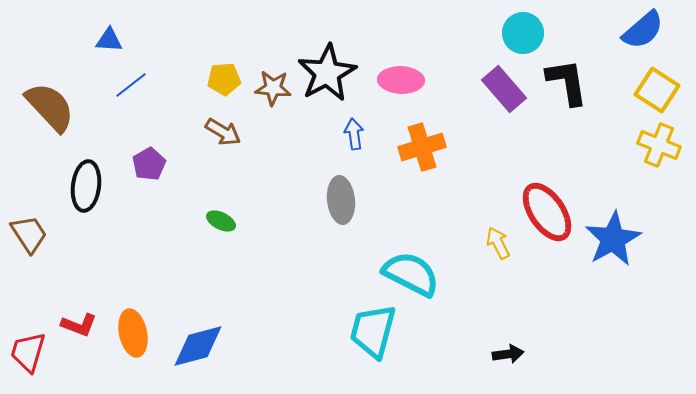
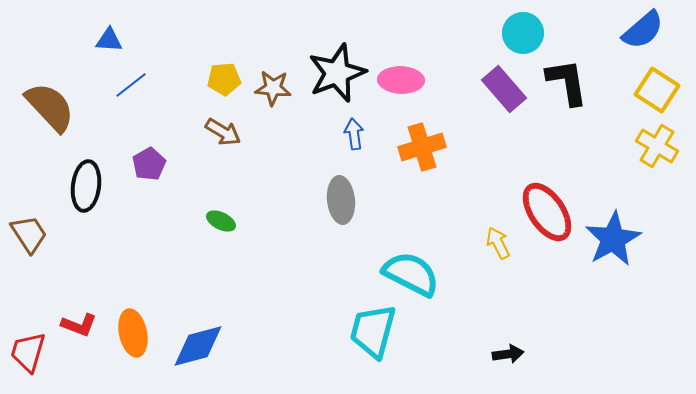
black star: moved 10 px right; rotated 8 degrees clockwise
yellow cross: moved 2 px left, 1 px down; rotated 9 degrees clockwise
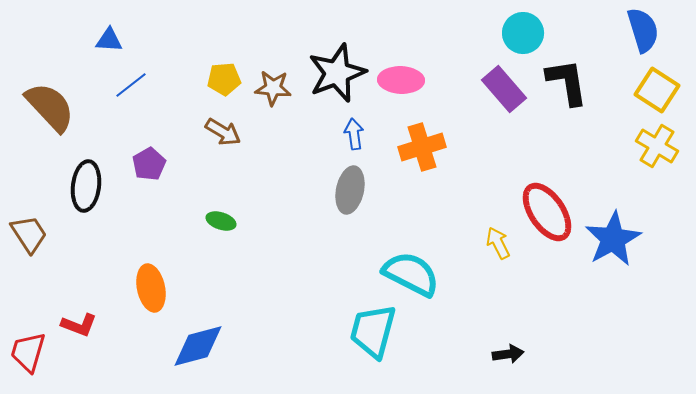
blue semicircle: rotated 66 degrees counterclockwise
gray ellipse: moved 9 px right, 10 px up; rotated 18 degrees clockwise
green ellipse: rotated 8 degrees counterclockwise
orange ellipse: moved 18 px right, 45 px up
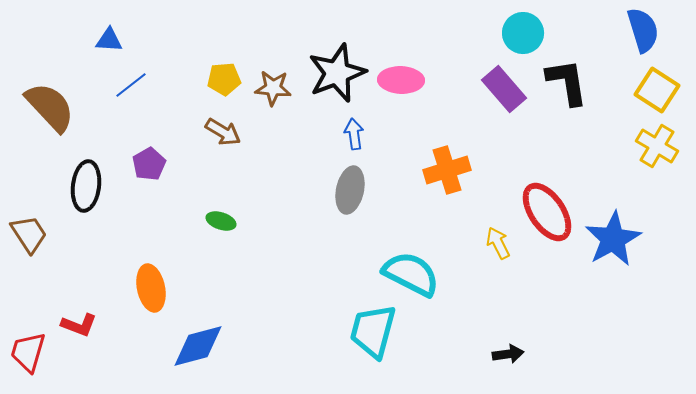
orange cross: moved 25 px right, 23 px down
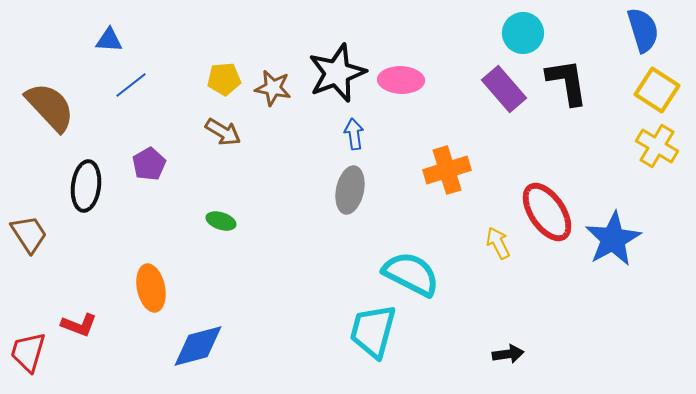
brown star: rotated 6 degrees clockwise
